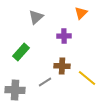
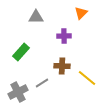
gray triangle: rotated 42 degrees clockwise
gray line: moved 3 px left, 1 px down
gray cross: moved 3 px right, 2 px down; rotated 30 degrees counterclockwise
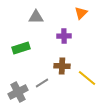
green rectangle: moved 4 px up; rotated 30 degrees clockwise
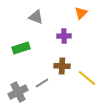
gray triangle: rotated 21 degrees clockwise
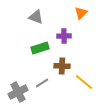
green rectangle: moved 19 px right
yellow line: moved 3 px left, 4 px down
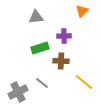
orange triangle: moved 1 px right, 2 px up
gray triangle: rotated 28 degrees counterclockwise
brown cross: moved 1 px left, 5 px up
gray line: rotated 72 degrees clockwise
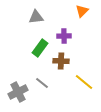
green rectangle: rotated 36 degrees counterclockwise
